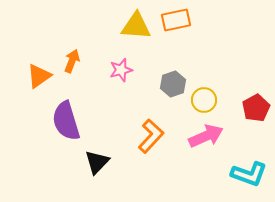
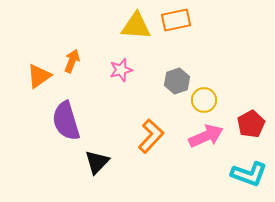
gray hexagon: moved 4 px right, 3 px up
red pentagon: moved 5 px left, 16 px down
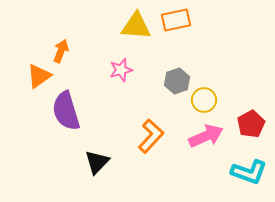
orange arrow: moved 11 px left, 10 px up
purple semicircle: moved 10 px up
cyan L-shape: moved 2 px up
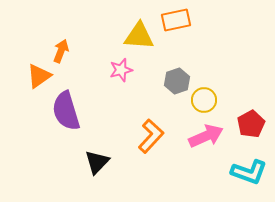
yellow triangle: moved 3 px right, 10 px down
